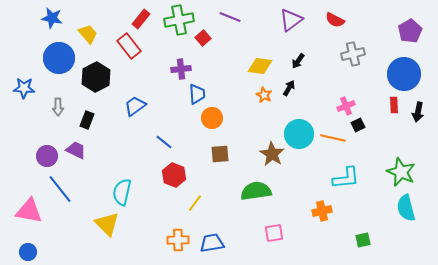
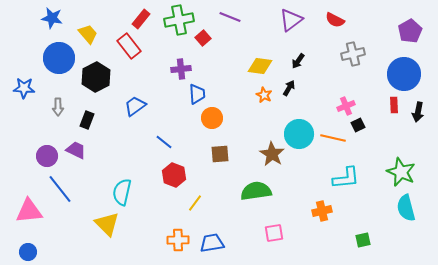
pink triangle at (29, 211): rotated 16 degrees counterclockwise
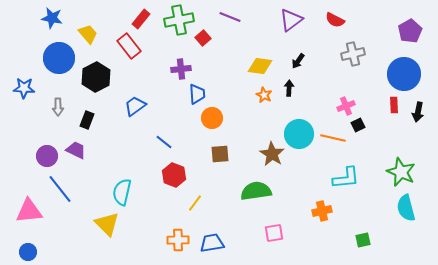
black arrow at (289, 88): rotated 28 degrees counterclockwise
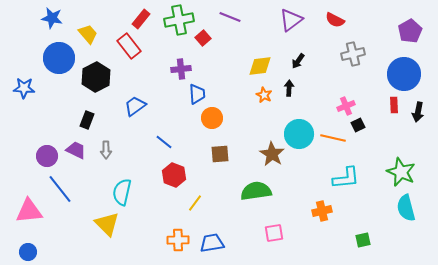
yellow diamond at (260, 66): rotated 15 degrees counterclockwise
gray arrow at (58, 107): moved 48 px right, 43 px down
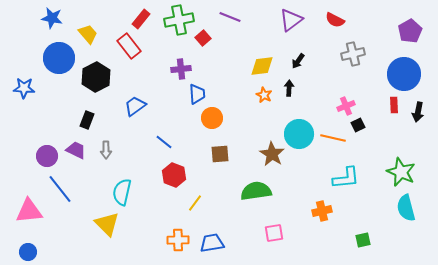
yellow diamond at (260, 66): moved 2 px right
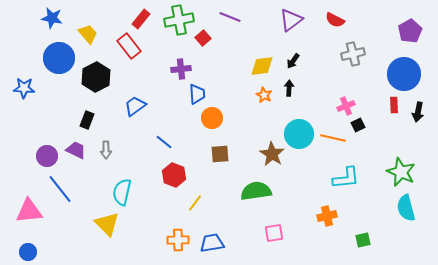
black arrow at (298, 61): moved 5 px left
orange cross at (322, 211): moved 5 px right, 5 px down
